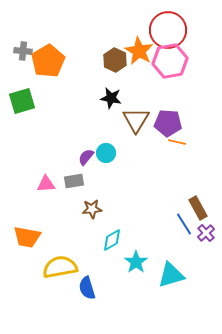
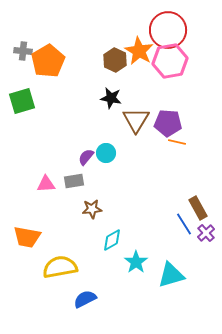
blue semicircle: moved 2 px left, 11 px down; rotated 80 degrees clockwise
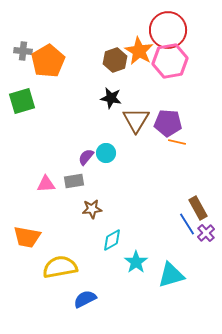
brown hexagon: rotated 15 degrees clockwise
blue line: moved 3 px right
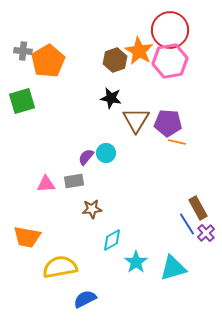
red circle: moved 2 px right
cyan triangle: moved 2 px right, 7 px up
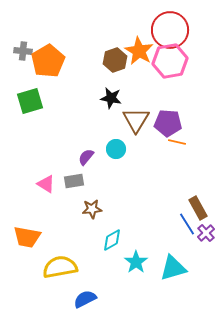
green square: moved 8 px right
cyan circle: moved 10 px right, 4 px up
pink triangle: rotated 36 degrees clockwise
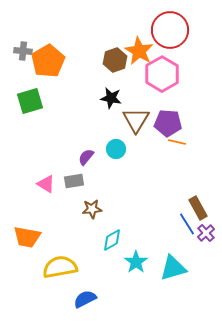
pink hexagon: moved 8 px left, 13 px down; rotated 20 degrees counterclockwise
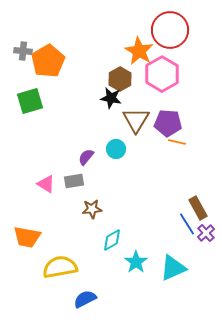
brown hexagon: moved 5 px right, 19 px down; rotated 10 degrees counterclockwise
cyan triangle: rotated 8 degrees counterclockwise
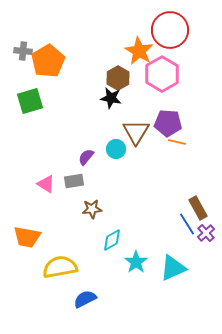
brown hexagon: moved 2 px left, 1 px up
brown triangle: moved 12 px down
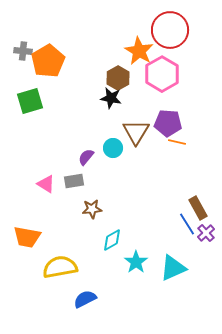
cyan circle: moved 3 px left, 1 px up
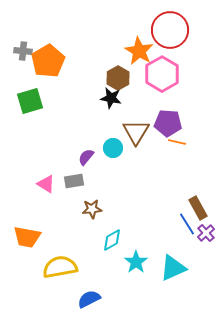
blue semicircle: moved 4 px right
